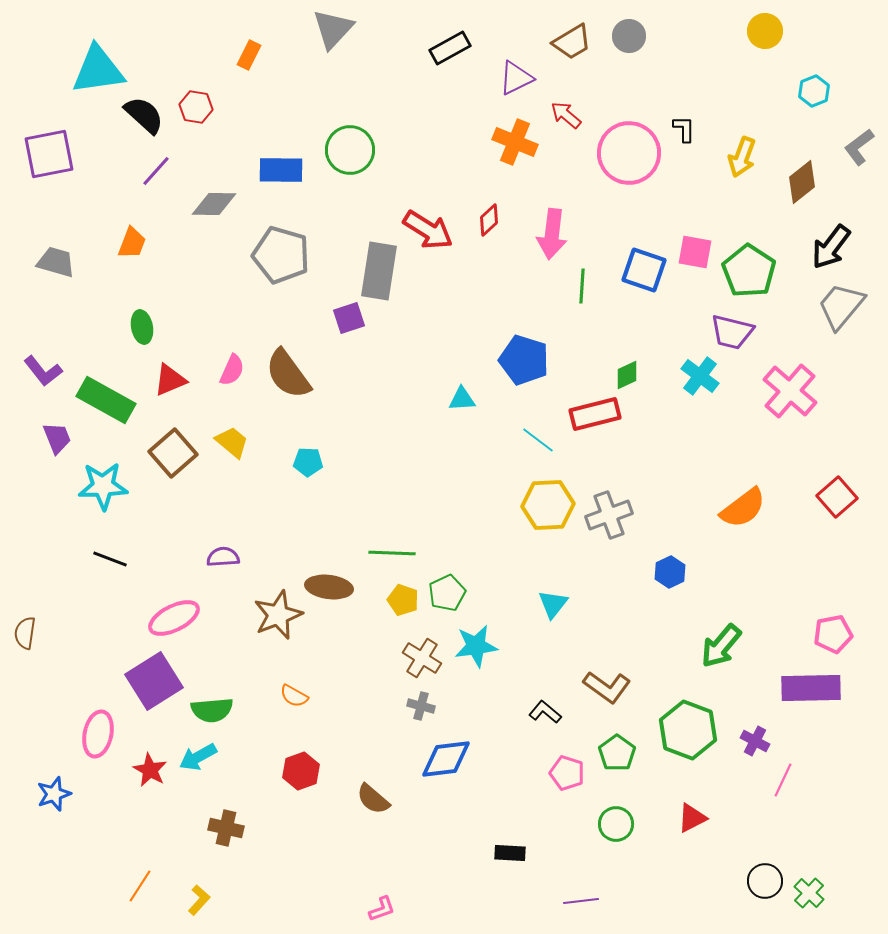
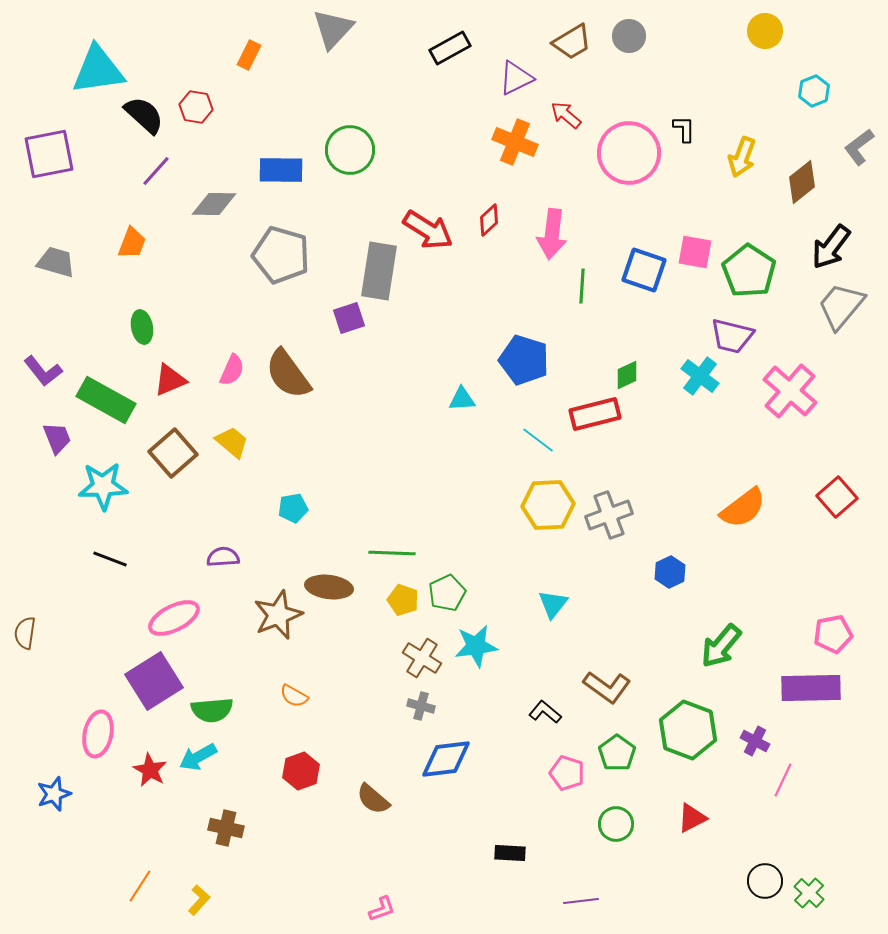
purple trapezoid at (732, 332): moved 4 px down
cyan pentagon at (308, 462): moved 15 px left, 46 px down; rotated 12 degrees counterclockwise
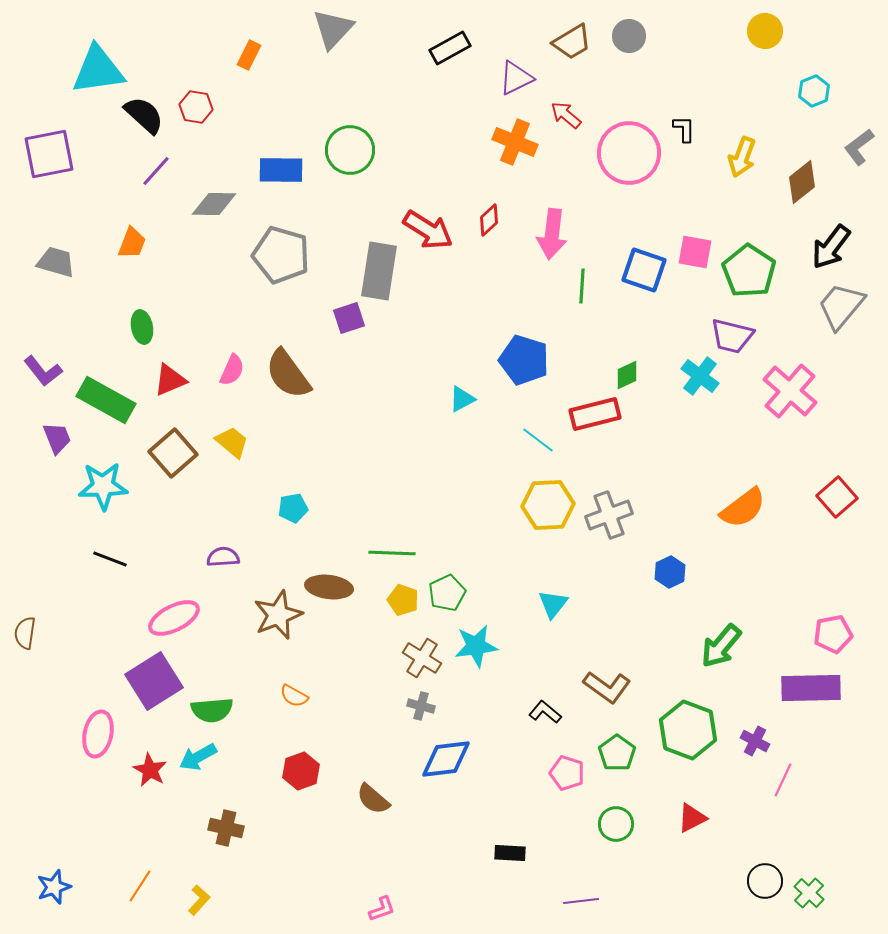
cyan triangle at (462, 399): rotated 24 degrees counterclockwise
blue star at (54, 794): moved 93 px down
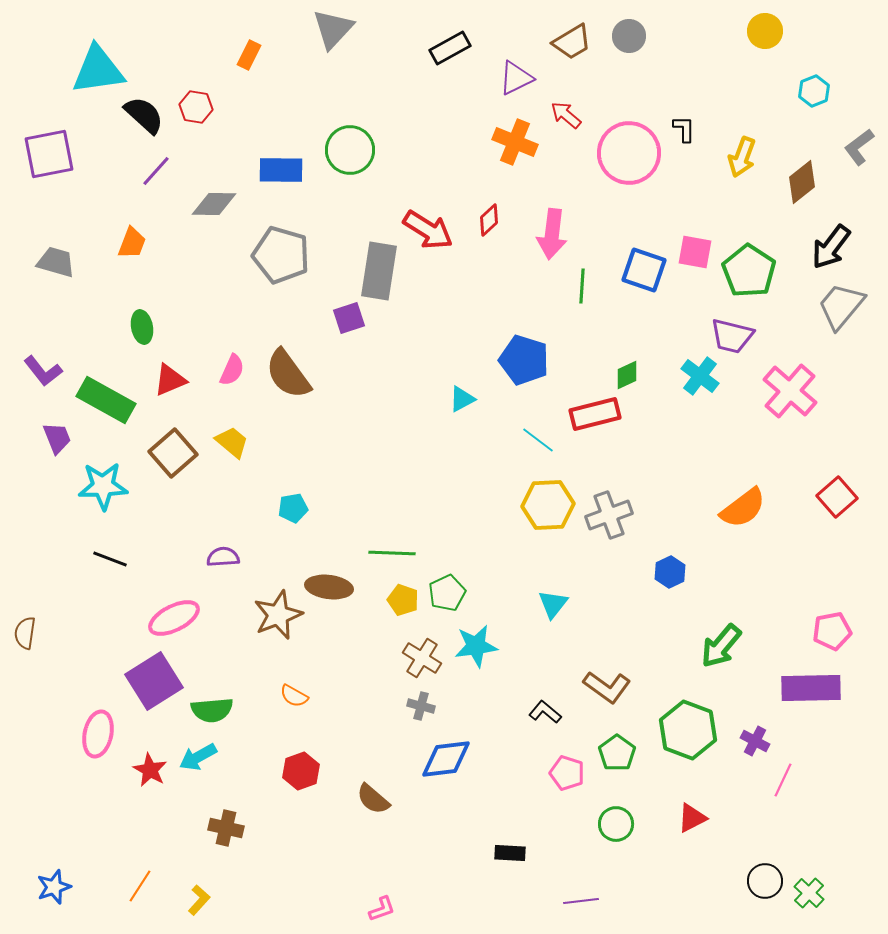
pink pentagon at (833, 634): moved 1 px left, 3 px up
